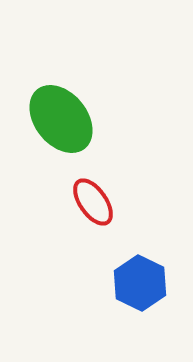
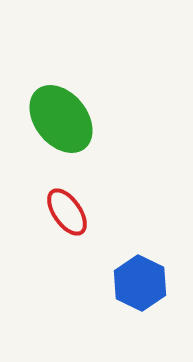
red ellipse: moved 26 px left, 10 px down
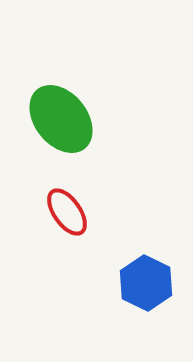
blue hexagon: moved 6 px right
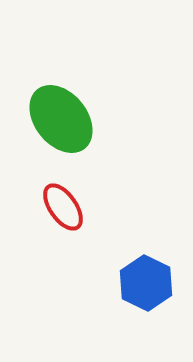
red ellipse: moved 4 px left, 5 px up
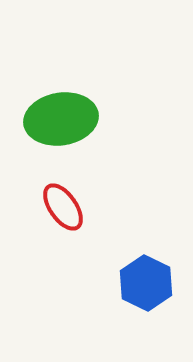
green ellipse: rotated 60 degrees counterclockwise
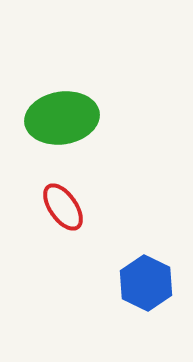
green ellipse: moved 1 px right, 1 px up
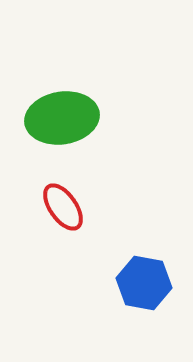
blue hexagon: moved 2 px left; rotated 16 degrees counterclockwise
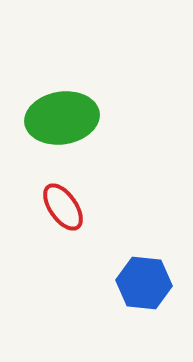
blue hexagon: rotated 4 degrees counterclockwise
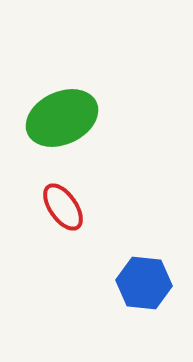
green ellipse: rotated 16 degrees counterclockwise
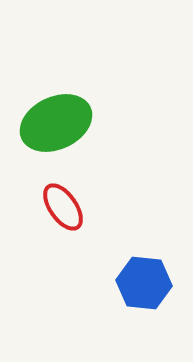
green ellipse: moved 6 px left, 5 px down
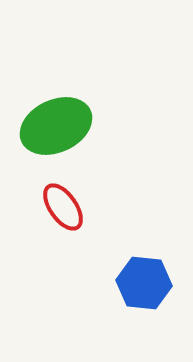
green ellipse: moved 3 px down
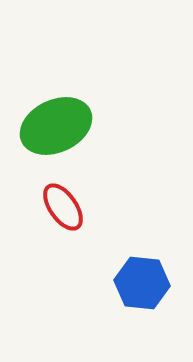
blue hexagon: moved 2 px left
